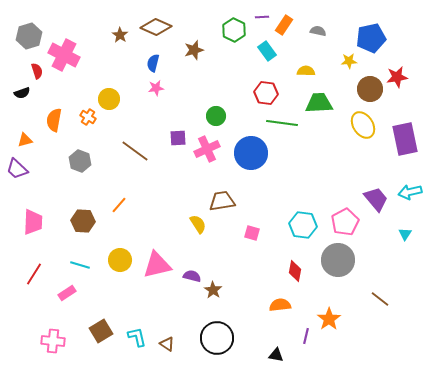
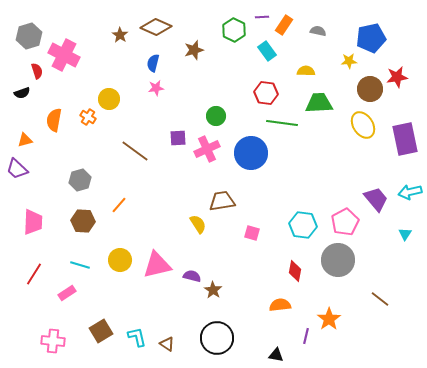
gray hexagon at (80, 161): moved 19 px down; rotated 25 degrees clockwise
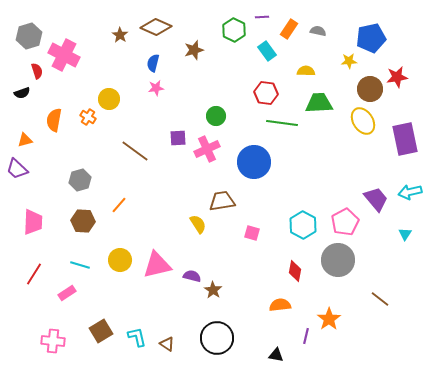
orange rectangle at (284, 25): moved 5 px right, 4 px down
yellow ellipse at (363, 125): moved 4 px up
blue circle at (251, 153): moved 3 px right, 9 px down
cyan hexagon at (303, 225): rotated 20 degrees clockwise
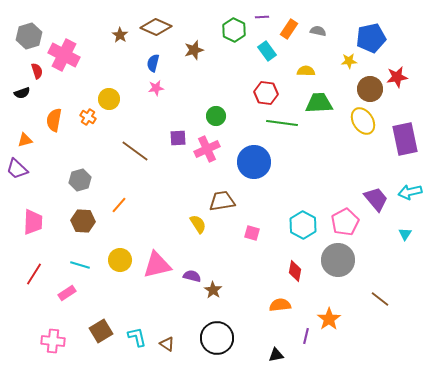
black triangle at (276, 355): rotated 21 degrees counterclockwise
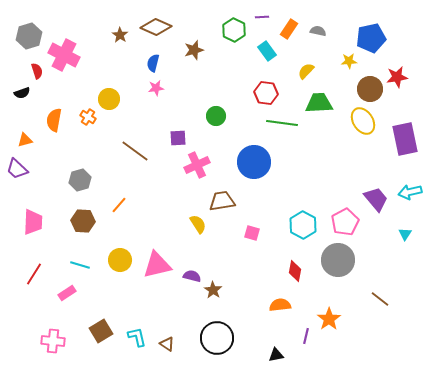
yellow semicircle at (306, 71): rotated 48 degrees counterclockwise
pink cross at (207, 149): moved 10 px left, 16 px down
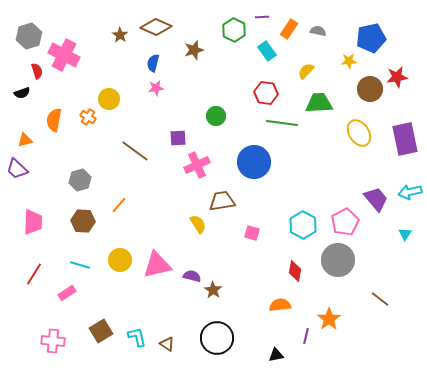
yellow ellipse at (363, 121): moved 4 px left, 12 px down
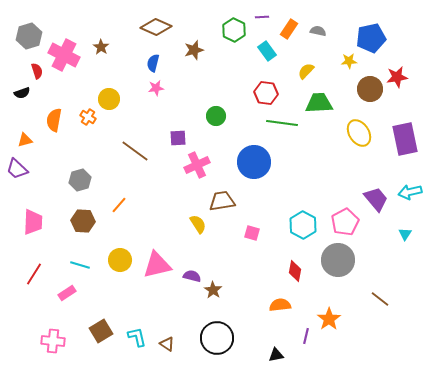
brown star at (120, 35): moved 19 px left, 12 px down
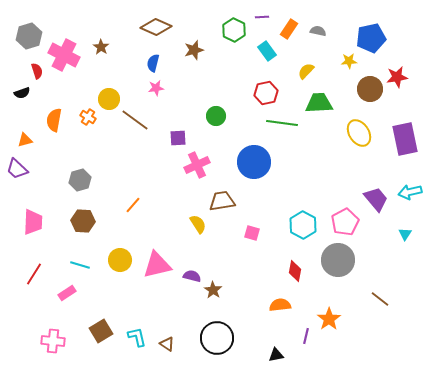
red hexagon at (266, 93): rotated 20 degrees counterclockwise
brown line at (135, 151): moved 31 px up
orange line at (119, 205): moved 14 px right
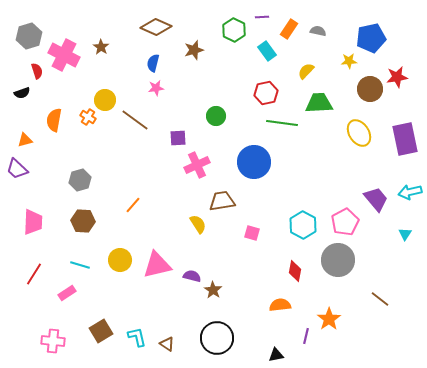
yellow circle at (109, 99): moved 4 px left, 1 px down
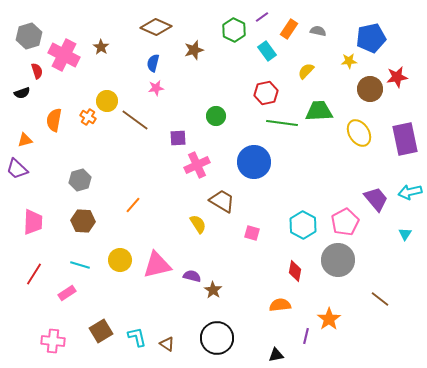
purple line at (262, 17): rotated 32 degrees counterclockwise
yellow circle at (105, 100): moved 2 px right, 1 px down
green trapezoid at (319, 103): moved 8 px down
brown trapezoid at (222, 201): rotated 40 degrees clockwise
